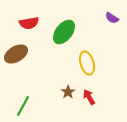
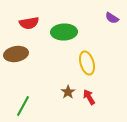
green ellipse: rotated 50 degrees clockwise
brown ellipse: rotated 20 degrees clockwise
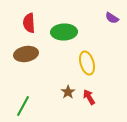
red semicircle: rotated 96 degrees clockwise
brown ellipse: moved 10 px right
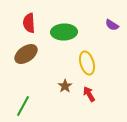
purple semicircle: moved 7 px down
brown ellipse: rotated 25 degrees counterclockwise
brown star: moved 3 px left, 6 px up
red arrow: moved 3 px up
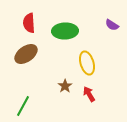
green ellipse: moved 1 px right, 1 px up
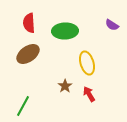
brown ellipse: moved 2 px right
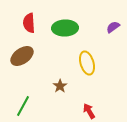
purple semicircle: moved 1 px right, 2 px down; rotated 112 degrees clockwise
green ellipse: moved 3 px up
brown ellipse: moved 6 px left, 2 px down
brown star: moved 5 px left
red arrow: moved 17 px down
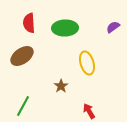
brown star: moved 1 px right
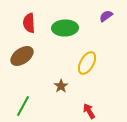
purple semicircle: moved 7 px left, 11 px up
yellow ellipse: rotated 45 degrees clockwise
